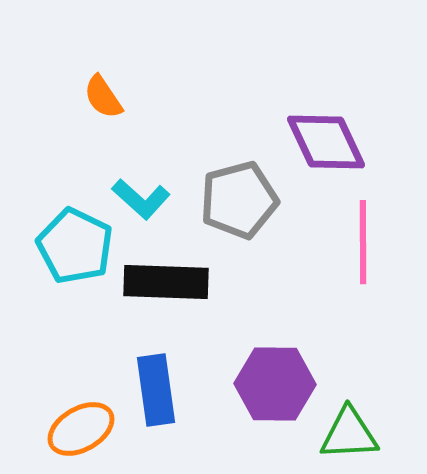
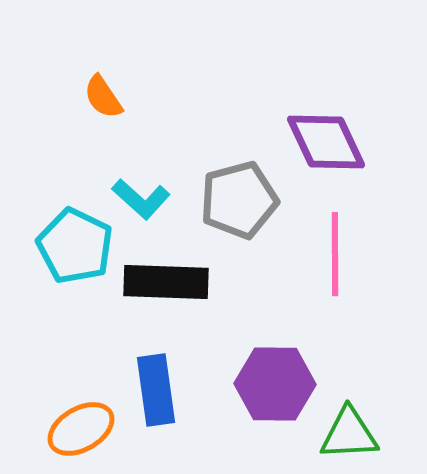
pink line: moved 28 px left, 12 px down
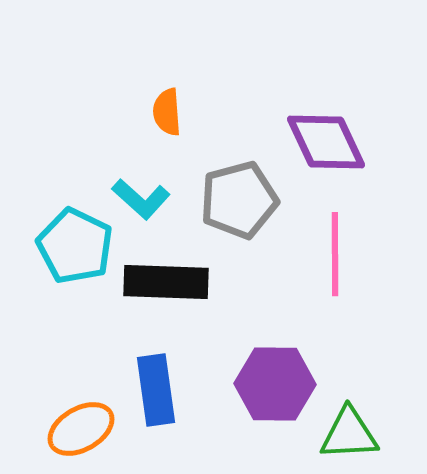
orange semicircle: moved 64 px right, 15 px down; rotated 30 degrees clockwise
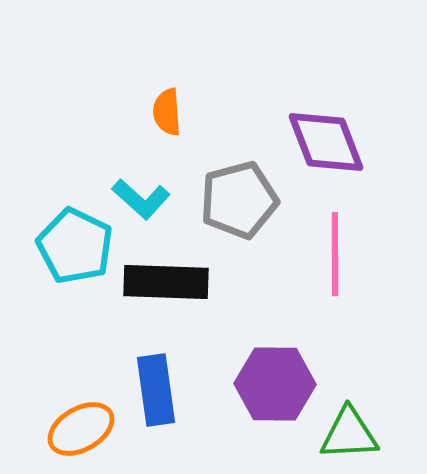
purple diamond: rotated 4 degrees clockwise
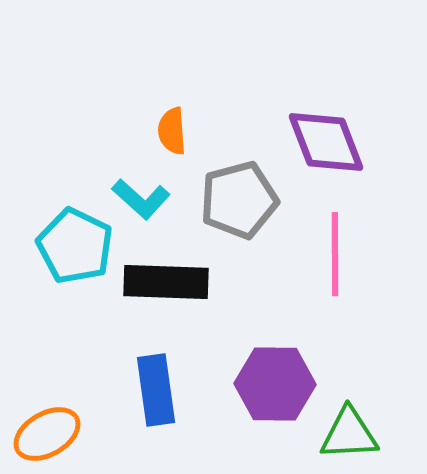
orange semicircle: moved 5 px right, 19 px down
orange ellipse: moved 34 px left, 5 px down
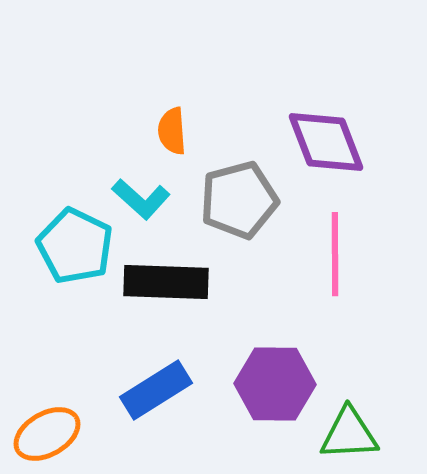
blue rectangle: rotated 66 degrees clockwise
